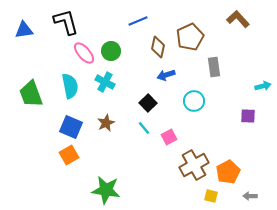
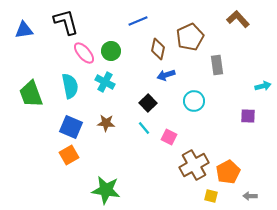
brown diamond: moved 2 px down
gray rectangle: moved 3 px right, 2 px up
brown star: rotated 30 degrees clockwise
pink square: rotated 35 degrees counterclockwise
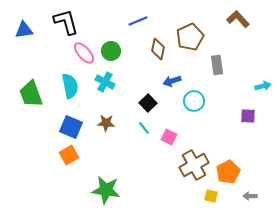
blue arrow: moved 6 px right, 6 px down
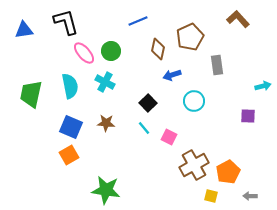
blue arrow: moved 6 px up
green trapezoid: rotated 32 degrees clockwise
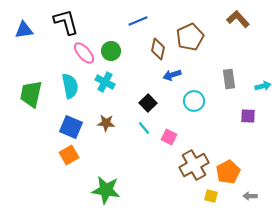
gray rectangle: moved 12 px right, 14 px down
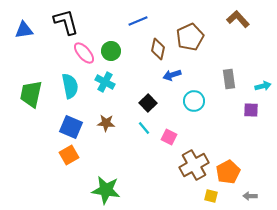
purple square: moved 3 px right, 6 px up
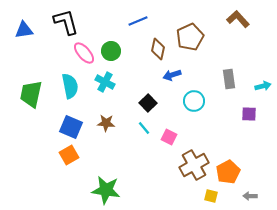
purple square: moved 2 px left, 4 px down
